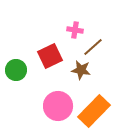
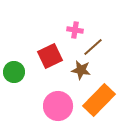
green circle: moved 2 px left, 2 px down
orange rectangle: moved 5 px right, 11 px up
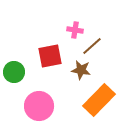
brown line: moved 1 px left, 1 px up
red square: rotated 15 degrees clockwise
pink circle: moved 19 px left
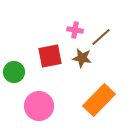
brown line: moved 9 px right, 9 px up
brown star: moved 1 px right, 12 px up
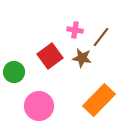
brown line: rotated 10 degrees counterclockwise
red square: rotated 25 degrees counterclockwise
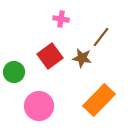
pink cross: moved 14 px left, 11 px up
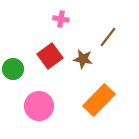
brown line: moved 7 px right
brown star: moved 1 px right, 1 px down
green circle: moved 1 px left, 3 px up
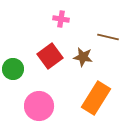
brown line: rotated 65 degrees clockwise
brown star: moved 2 px up
orange rectangle: moved 3 px left, 2 px up; rotated 12 degrees counterclockwise
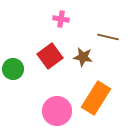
pink circle: moved 18 px right, 5 px down
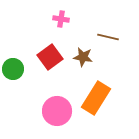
red square: moved 1 px down
